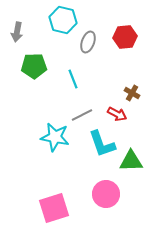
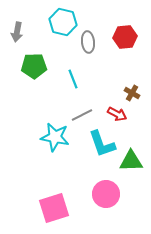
cyan hexagon: moved 2 px down
gray ellipse: rotated 25 degrees counterclockwise
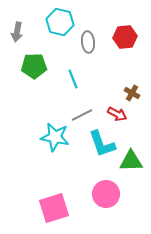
cyan hexagon: moved 3 px left
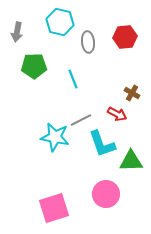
gray line: moved 1 px left, 5 px down
